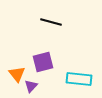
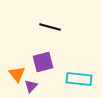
black line: moved 1 px left, 5 px down
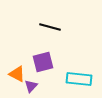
orange triangle: rotated 24 degrees counterclockwise
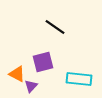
black line: moved 5 px right; rotated 20 degrees clockwise
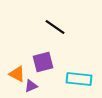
purple triangle: rotated 24 degrees clockwise
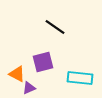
cyan rectangle: moved 1 px right, 1 px up
purple triangle: moved 2 px left, 2 px down
